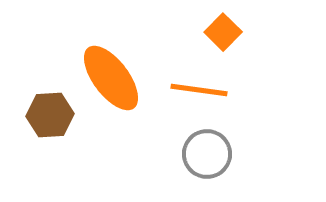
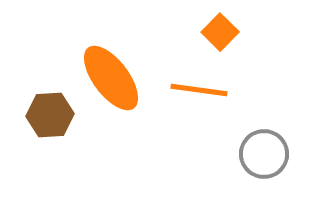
orange square: moved 3 px left
gray circle: moved 57 px right
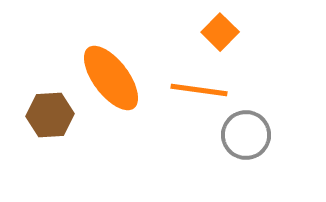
gray circle: moved 18 px left, 19 px up
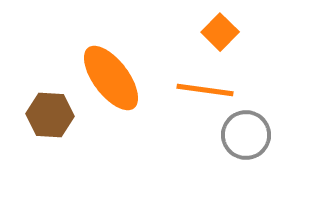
orange line: moved 6 px right
brown hexagon: rotated 6 degrees clockwise
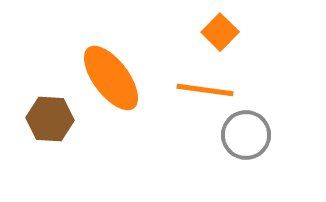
brown hexagon: moved 4 px down
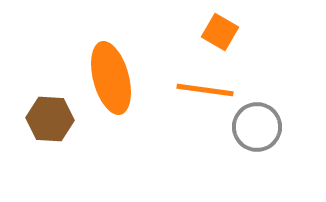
orange square: rotated 15 degrees counterclockwise
orange ellipse: rotated 22 degrees clockwise
gray circle: moved 11 px right, 8 px up
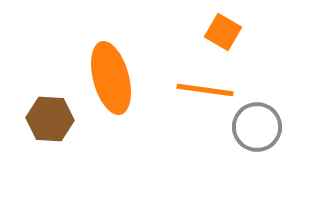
orange square: moved 3 px right
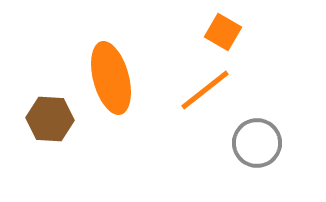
orange line: rotated 46 degrees counterclockwise
gray circle: moved 16 px down
